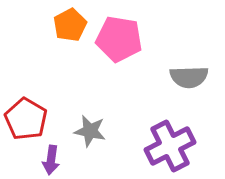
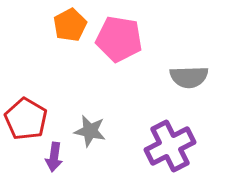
purple arrow: moved 3 px right, 3 px up
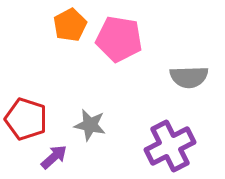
red pentagon: rotated 12 degrees counterclockwise
gray star: moved 6 px up
purple arrow: rotated 140 degrees counterclockwise
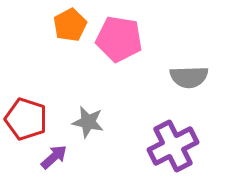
gray star: moved 2 px left, 3 px up
purple cross: moved 3 px right
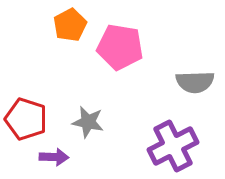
pink pentagon: moved 1 px right, 8 px down
gray semicircle: moved 6 px right, 5 px down
purple arrow: rotated 44 degrees clockwise
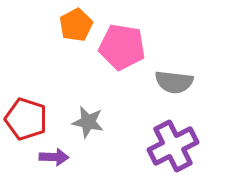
orange pentagon: moved 6 px right
pink pentagon: moved 2 px right
gray semicircle: moved 21 px left; rotated 9 degrees clockwise
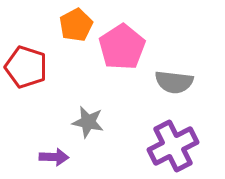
pink pentagon: rotated 30 degrees clockwise
red pentagon: moved 52 px up
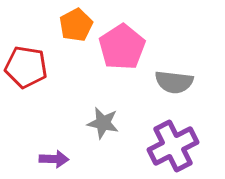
red pentagon: rotated 9 degrees counterclockwise
gray star: moved 15 px right, 1 px down
purple arrow: moved 2 px down
